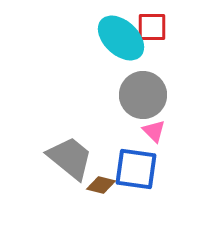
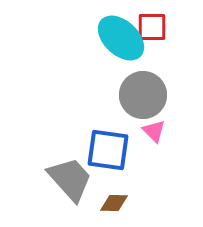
gray trapezoid: moved 21 px down; rotated 9 degrees clockwise
blue square: moved 28 px left, 19 px up
brown diamond: moved 13 px right, 18 px down; rotated 12 degrees counterclockwise
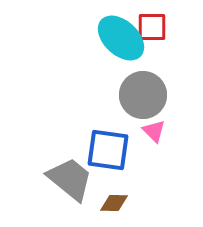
gray trapezoid: rotated 9 degrees counterclockwise
